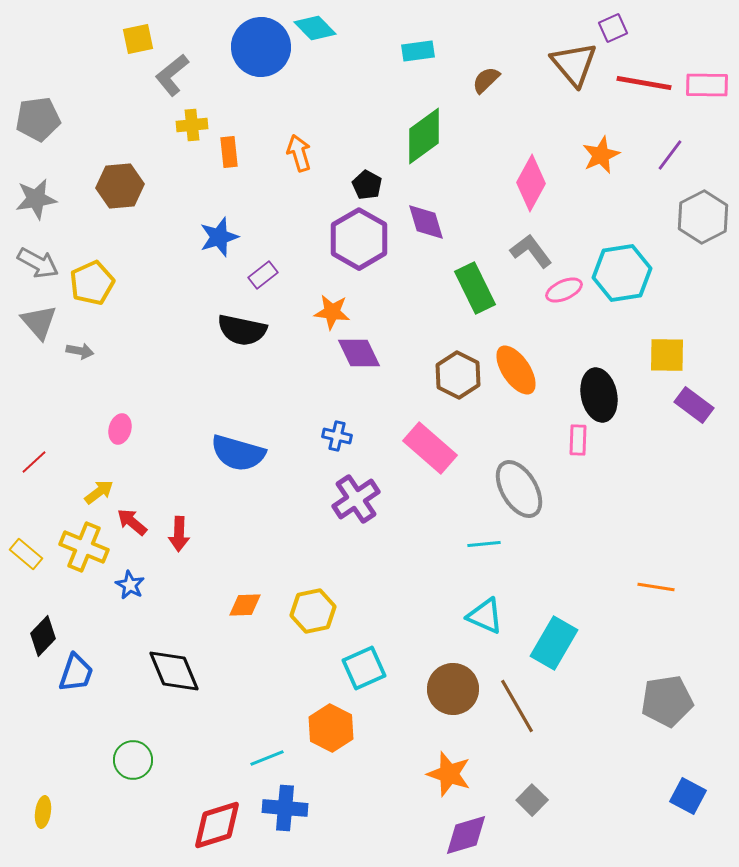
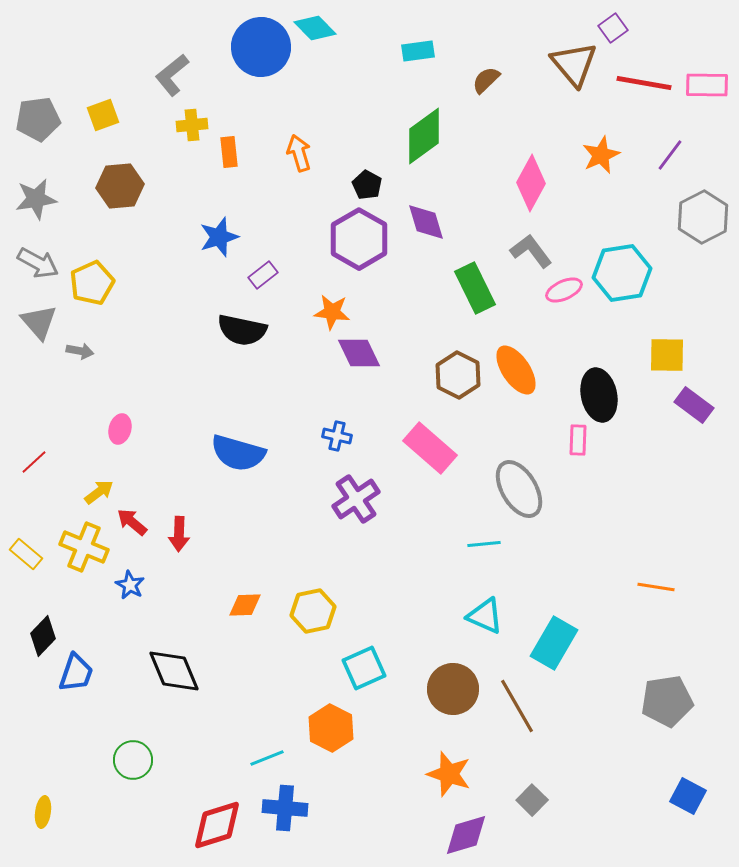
purple square at (613, 28): rotated 12 degrees counterclockwise
yellow square at (138, 39): moved 35 px left, 76 px down; rotated 8 degrees counterclockwise
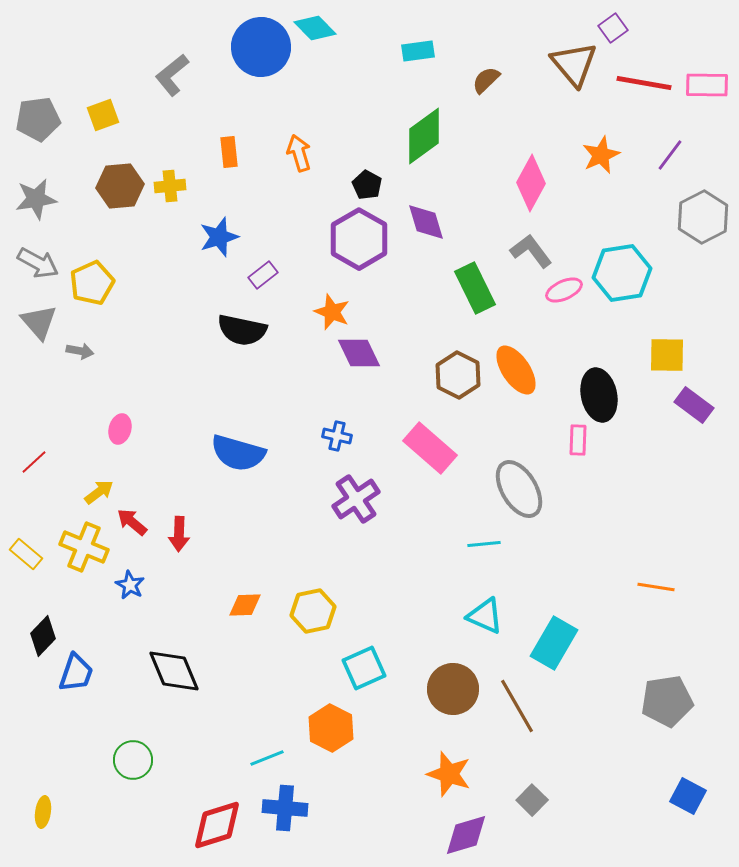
yellow cross at (192, 125): moved 22 px left, 61 px down
orange star at (332, 312): rotated 15 degrees clockwise
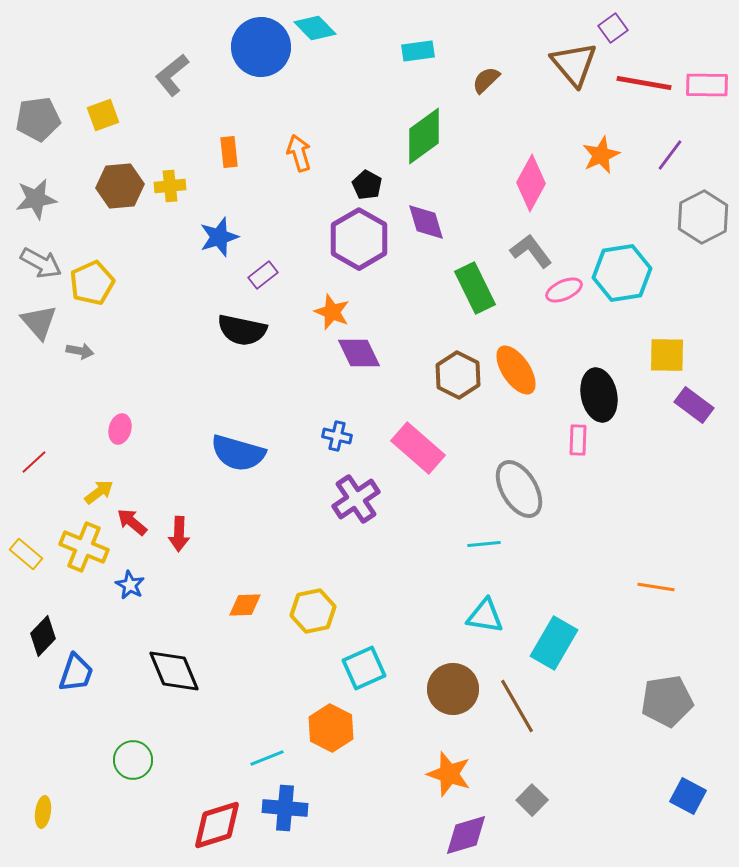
gray arrow at (38, 263): moved 3 px right
pink rectangle at (430, 448): moved 12 px left
cyan triangle at (485, 616): rotated 15 degrees counterclockwise
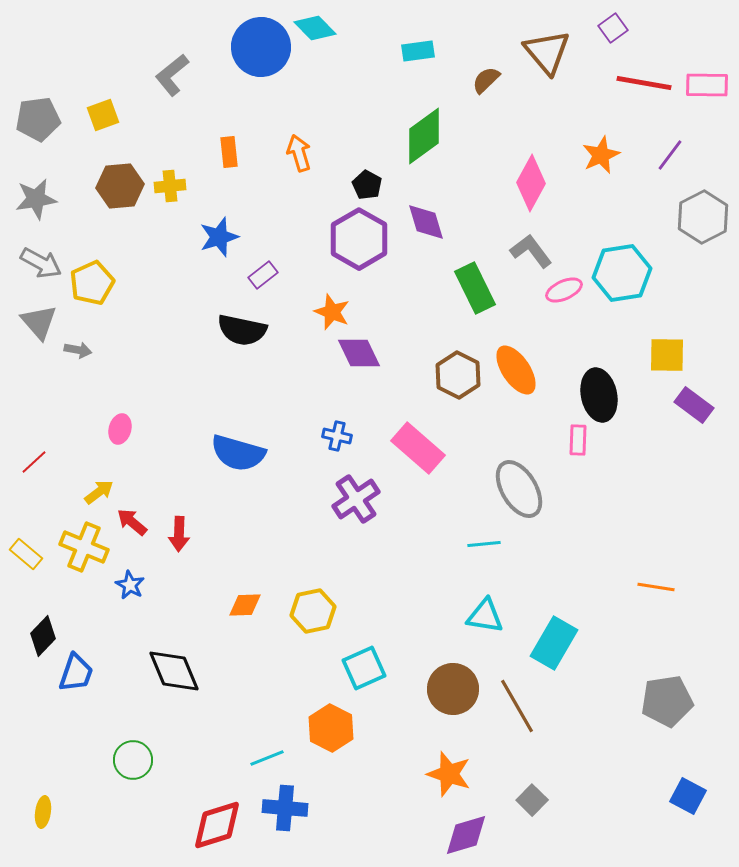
brown triangle at (574, 64): moved 27 px left, 12 px up
gray arrow at (80, 351): moved 2 px left, 1 px up
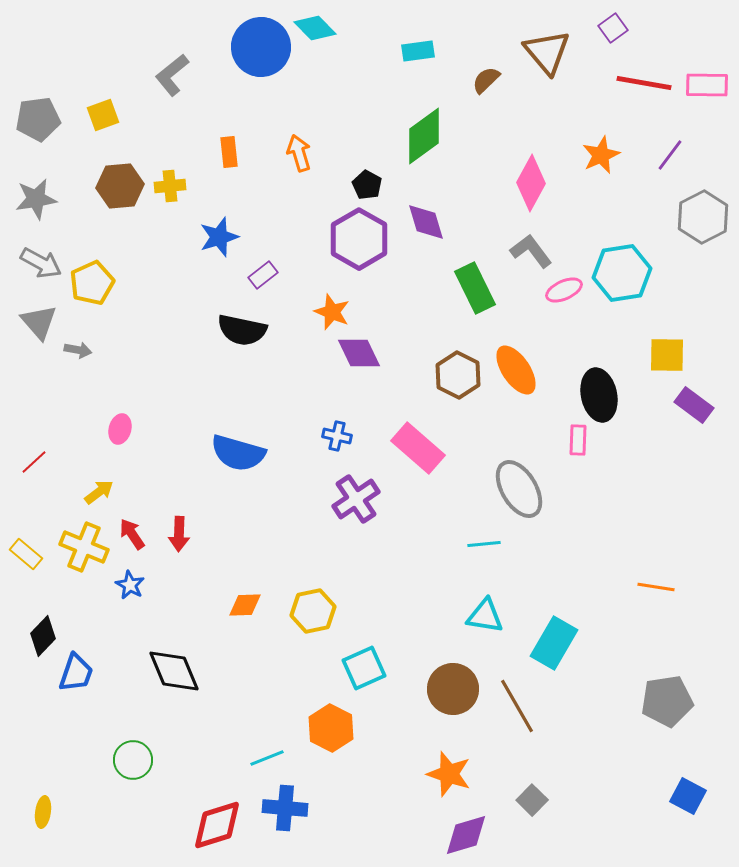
red arrow at (132, 522): moved 12 px down; rotated 16 degrees clockwise
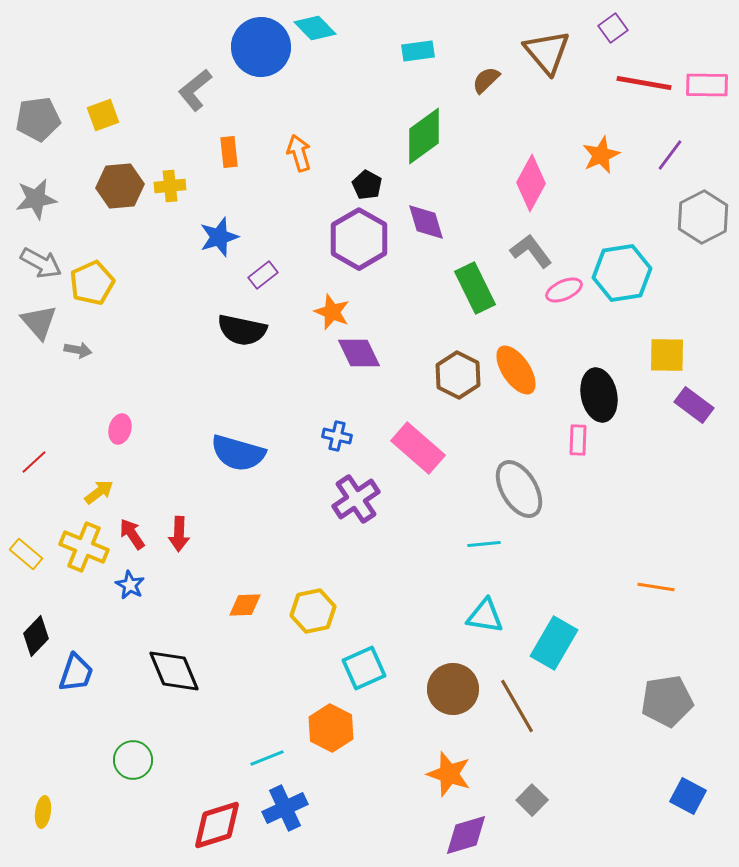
gray L-shape at (172, 75): moved 23 px right, 15 px down
black diamond at (43, 636): moved 7 px left
blue cross at (285, 808): rotated 30 degrees counterclockwise
